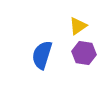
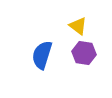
yellow triangle: rotated 48 degrees counterclockwise
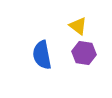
blue semicircle: rotated 28 degrees counterclockwise
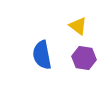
purple hexagon: moved 5 px down
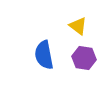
blue semicircle: moved 2 px right
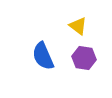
blue semicircle: moved 1 px left, 1 px down; rotated 12 degrees counterclockwise
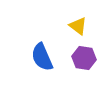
blue semicircle: moved 1 px left, 1 px down
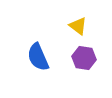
blue semicircle: moved 4 px left
